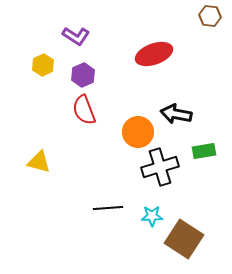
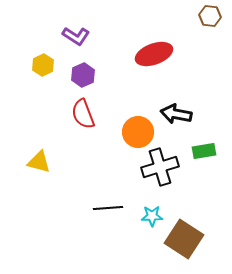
red semicircle: moved 1 px left, 4 px down
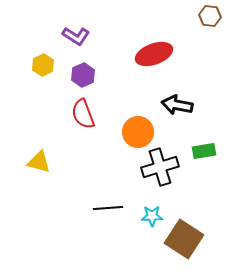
black arrow: moved 1 px right, 9 px up
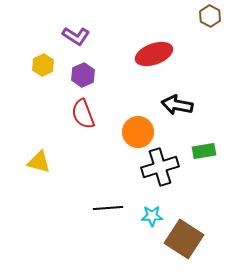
brown hexagon: rotated 20 degrees clockwise
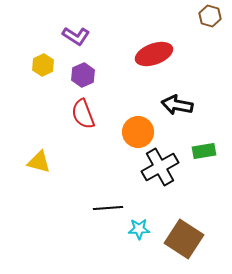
brown hexagon: rotated 10 degrees counterclockwise
black cross: rotated 12 degrees counterclockwise
cyan star: moved 13 px left, 13 px down
